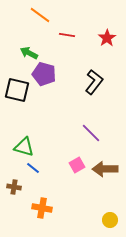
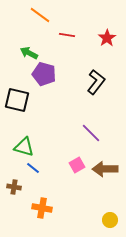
black L-shape: moved 2 px right
black square: moved 10 px down
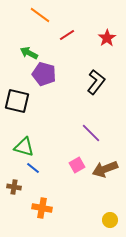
red line: rotated 42 degrees counterclockwise
black square: moved 1 px down
brown arrow: rotated 20 degrees counterclockwise
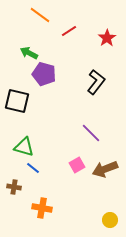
red line: moved 2 px right, 4 px up
